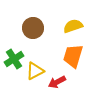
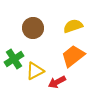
orange trapezoid: rotated 35 degrees clockwise
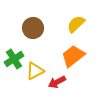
yellow semicircle: moved 3 px right, 2 px up; rotated 24 degrees counterclockwise
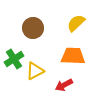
yellow semicircle: moved 1 px up
orange trapezoid: rotated 40 degrees clockwise
red arrow: moved 7 px right, 3 px down
